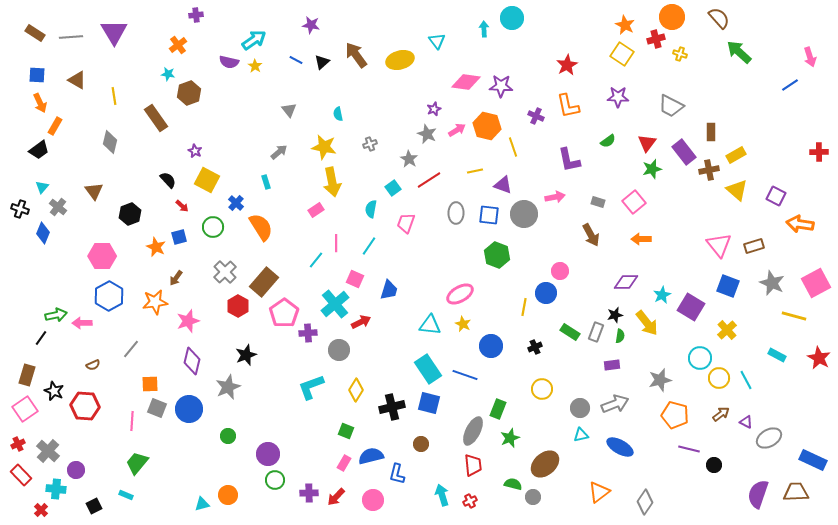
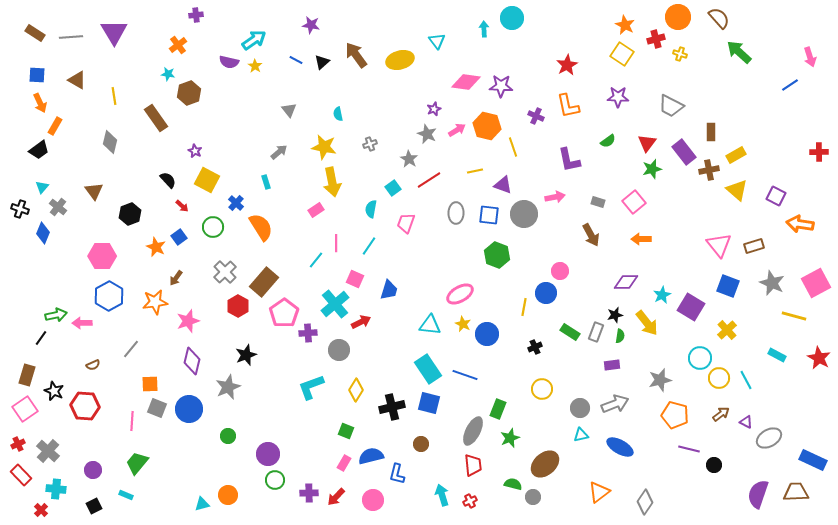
orange circle at (672, 17): moved 6 px right
blue square at (179, 237): rotated 21 degrees counterclockwise
blue circle at (491, 346): moved 4 px left, 12 px up
purple circle at (76, 470): moved 17 px right
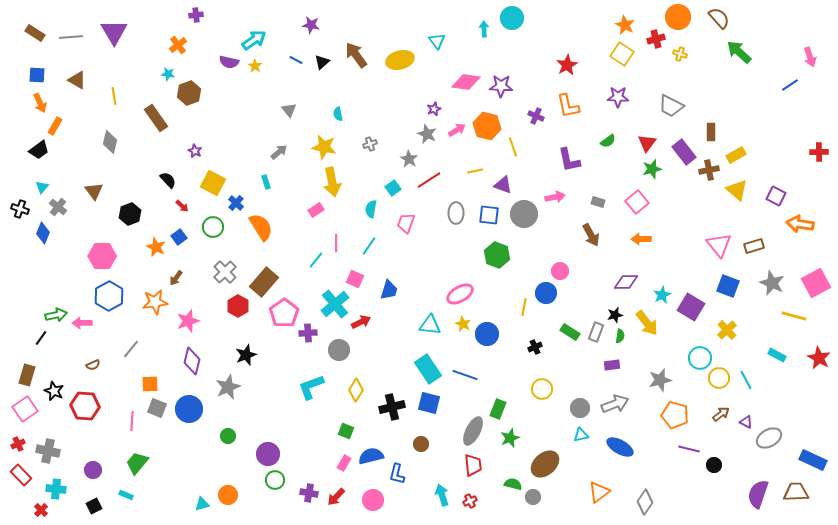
yellow square at (207, 180): moved 6 px right, 3 px down
pink square at (634, 202): moved 3 px right
gray cross at (48, 451): rotated 30 degrees counterclockwise
purple cross at (309, 493): rotated 12 degrees clockwise
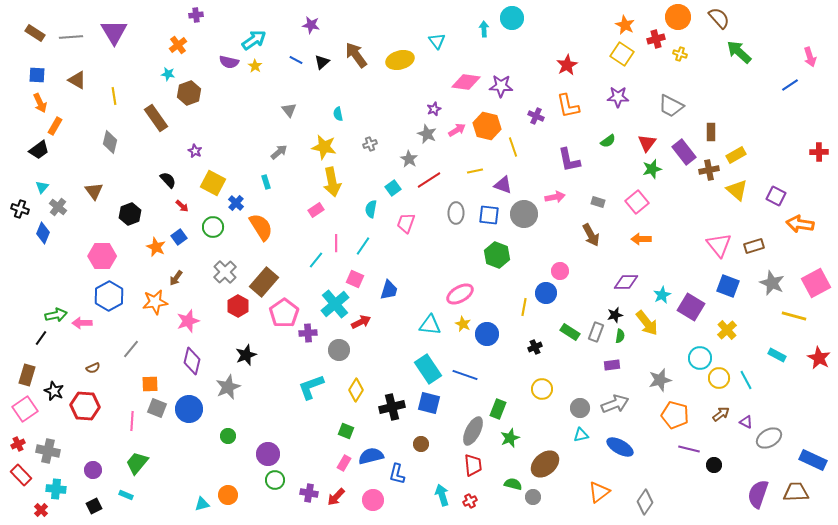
cyan line at (369, 246): moved 6 px left
brown semicircle at (93, 365): moved 3 px down
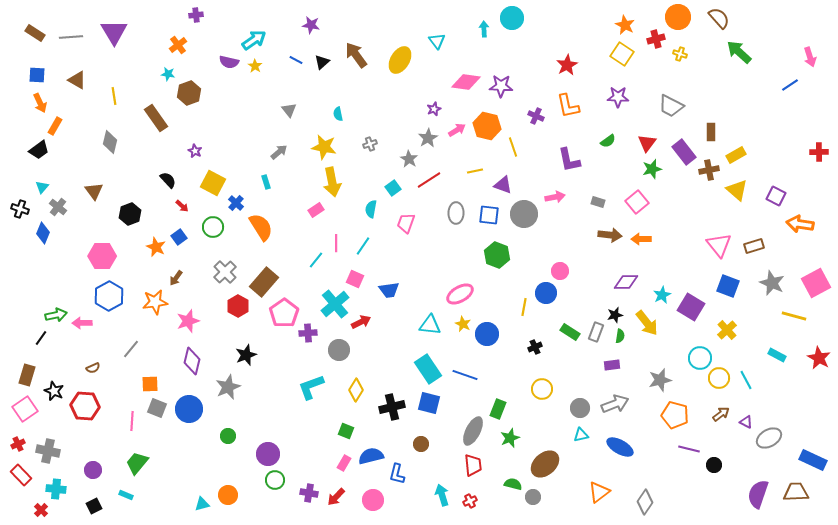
yellow ellipse at (400, 60): rotated 44 degrees counterclockwise
gray star at (427, 134): moved 1 px right, 4 px down; rotated 18 degrees clockwise
brown arrow at (591, 235): moved 19 px right; rotated 55 degrees counterclockwise
blue trapezoid at (389, 290): rotated 65 degrees clockwise
